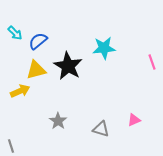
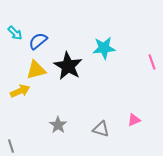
gray star: moved 4 px down
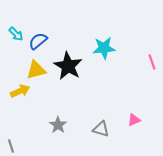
cyan arrow: moved 1 px right, 1 px down
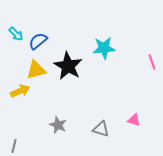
pink triangle: rotated 40 degrees clockwise
gray star: rotated 12 degrees counterclockwise
gray line: moved 3 px right; rotated 32 degrees clockwise
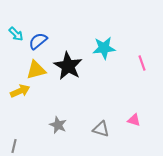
pink line: moved 10 px left, 1 px down
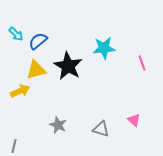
pink triangle: rotated 24 degrees clockwise
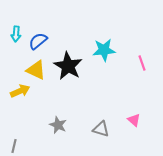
cyan arrow: rotated 49 degrees clockwise
cyan star: moved 2 px down
yellow triangle: rotated 40 degrees clockwise
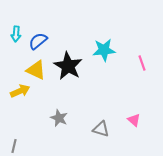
gray star: moved 1 px right, 7 px up
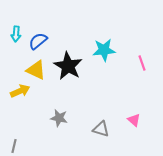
gray star: rotated 12 degrees counterclockwise
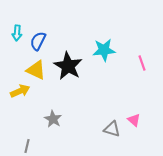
cyan arrow: moved 1 px right, 1 px up
blue semicircle: rotated 24 degrees counterclockwise
gray star: moved 6 px left, 1 px down; rotated 18 degrees clockwise
gray triangle: moved 11 px right
gray line: moved 13 px right
